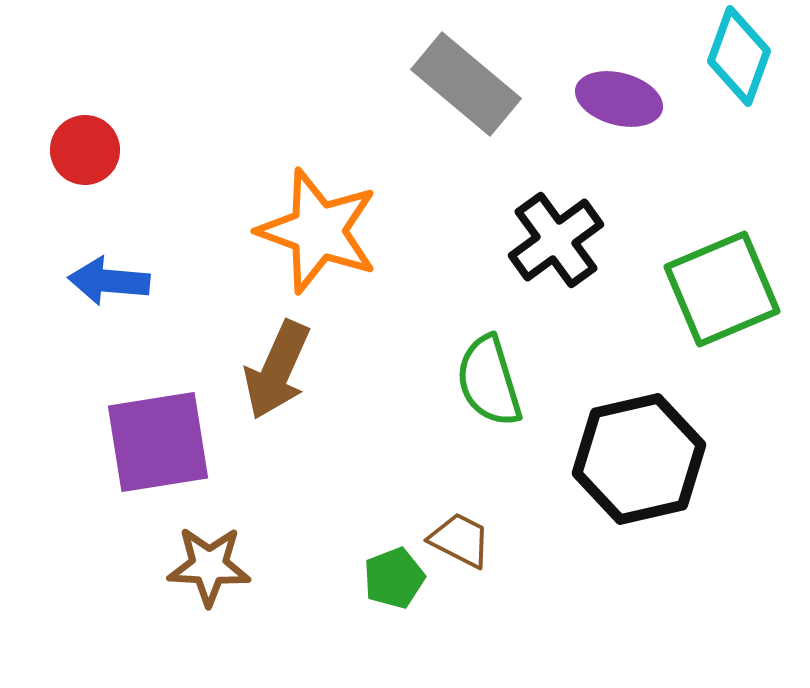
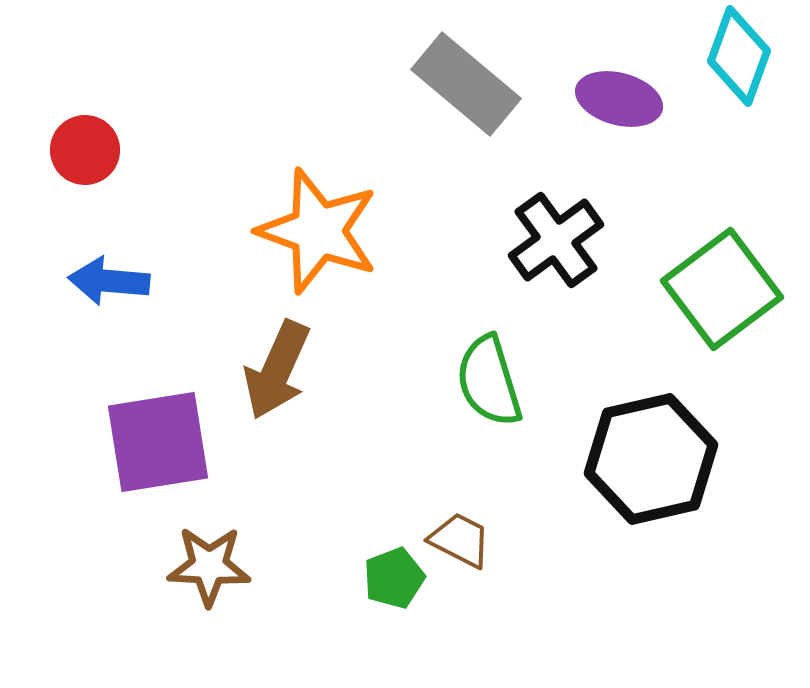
green square: rotated 14 degrees counterclockwise
black hexagon: moved 12 px right
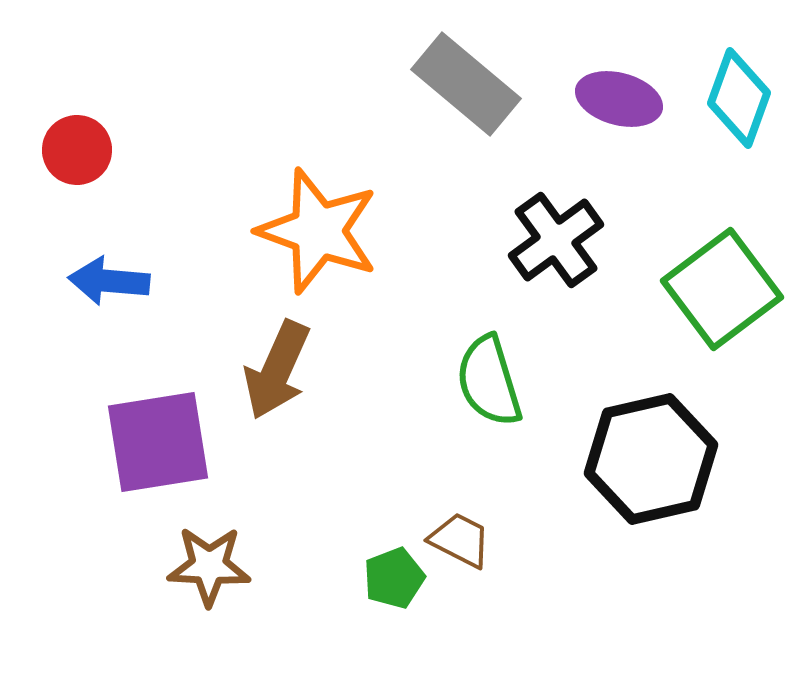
cyan diamond: moved 42 px down
red circle: moved 8 px left
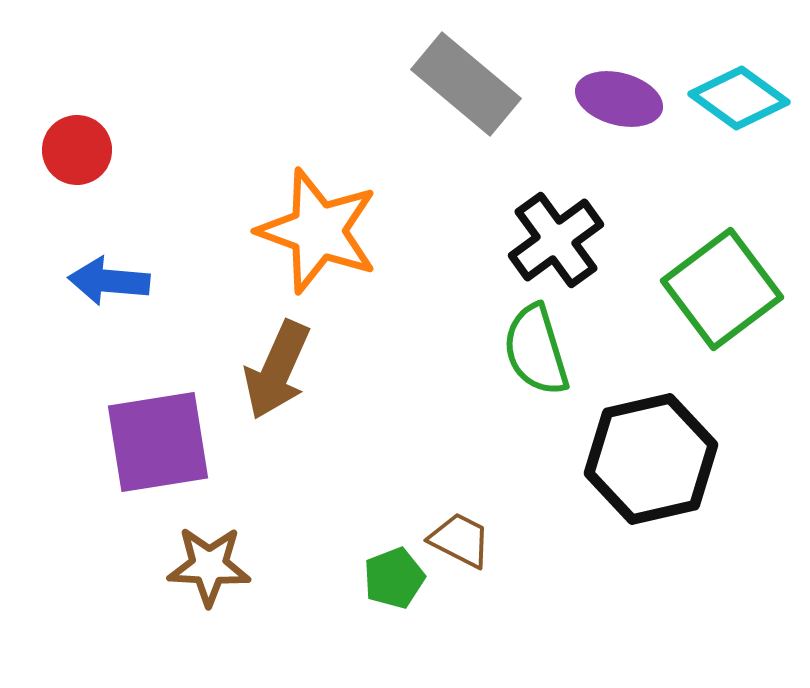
cyan diamond: rotated 74 degrees counterclockwise
green semicircle: moved 47 px right, 31 px up
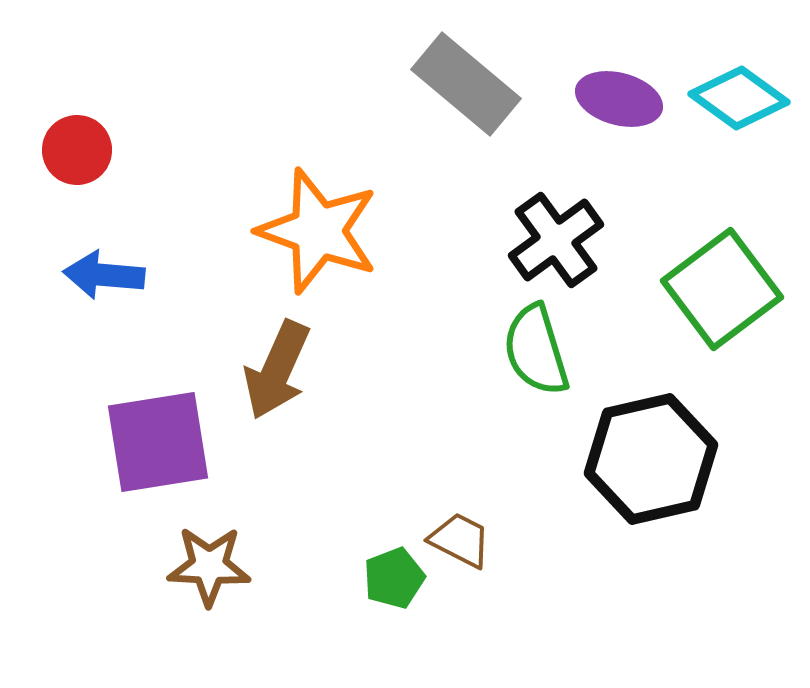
blue arrow: moved 5 px left, 6 px up
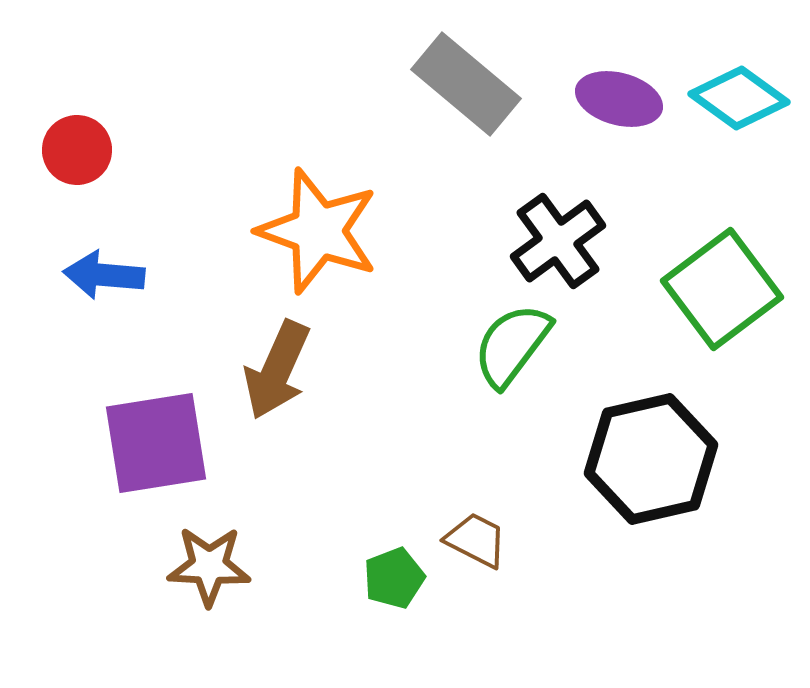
black cross: moved 2 px right, 1 px down
green semicircle: moved 24 px left, 5 px up; rotated 54 degrees clockwise
purple square: moved 2 px left, 1 px down
brown trapezoid: moved 16 px right
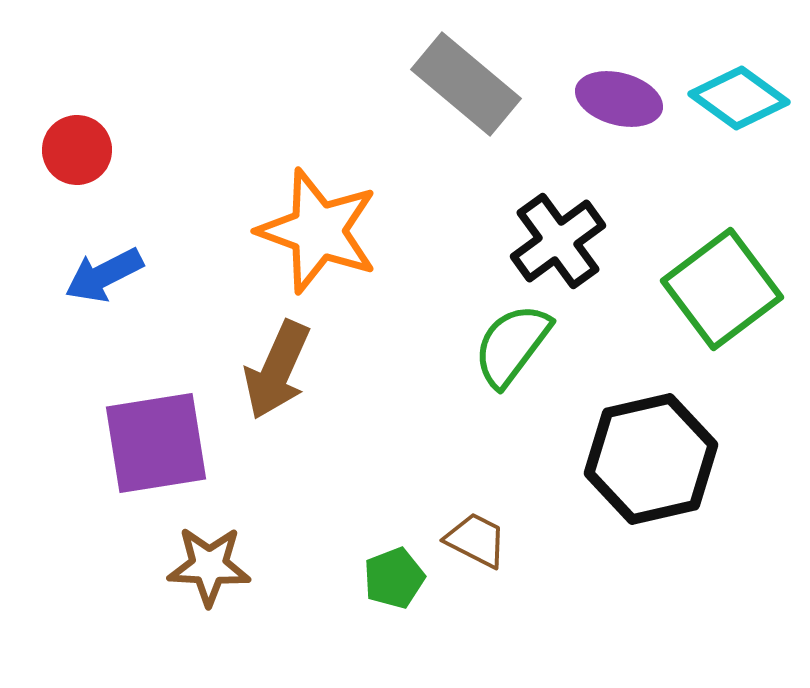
blue arrow: rotated 32 degrees counterclockwise
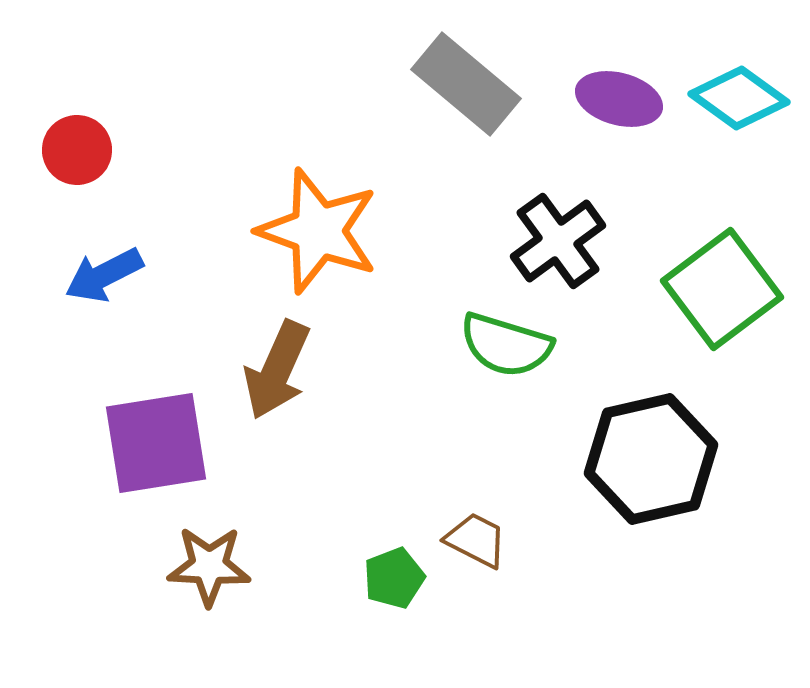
green semicircle: moved 6 px left; rotated 110 degrees counterclockwise
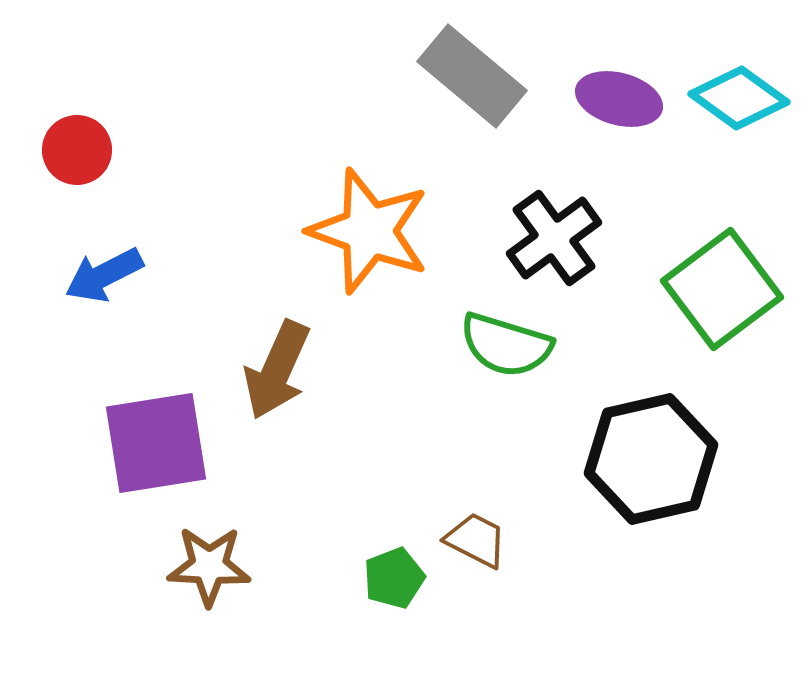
gray rectangle: moved 6 px right, 8 px up
orange star: moved 51 px right
black cross: moved 4 px left, 3 px up
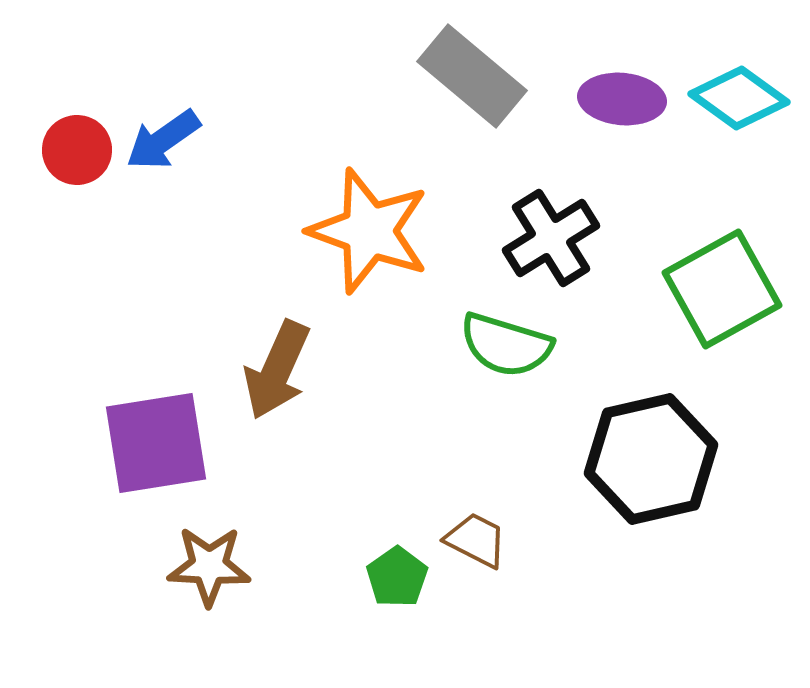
purple ellipse: moved 3 px right; rotated 10 degrees counterclockwise
black cross: moved 3 px left; rotated 4 degrees clockwise
blue arrow: moved 59 px right, 135 px up; rotated 8 degrees counterclockwise
green square: rotated 8 degrees clockwise
green pentagon: moved 3 px right, 1 px up; rotated 14 degrees counterclockwise
